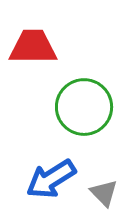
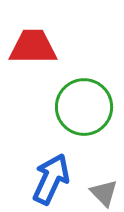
blue arrow: rotated 147 degrees clockwise
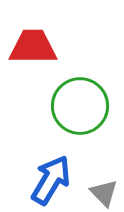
green circle: moved 4 px left, 1 px up
blue arrow: moved 1 px down; rotated 6 degrees clockwise
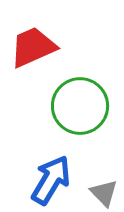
red trapezoid: rotated 24 degrees counterclockwise
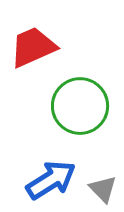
blue arrow: rotated 27 degrees clockwise
gray triangle: moved 1 px left, 4 px up
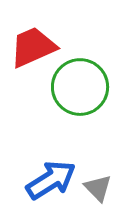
green circle: moved 19 px up
gray triangle: moved 5 px left, 1 px up
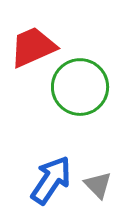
blue arrow: rotated 24 degrees counterclockwise
gray triangle: moved 3 px up
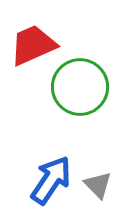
red trapezoid: moved 2 px up
